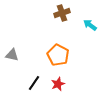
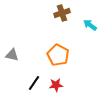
red star: moved 2 px left, 1 px down; rotated 16 degrees clockwise
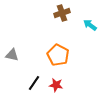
red star: rotated 16 degrees clockwise
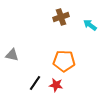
brown cross: moved 1 px left, 4 px down
orange pentagon: moved 6 px right, 6 px down; rotated 25 degrees counterclockwise
black line: moved 1 px right
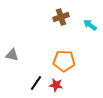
black line: moved 1 px right
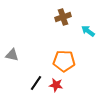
brown cross: moved 2 px right
cyan arrow: moved 2 px left, 6 px down
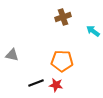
cyan arrow: moved 5 px right
orange pentagon: moved 2 px left
black line: rotated 35 degrees clockwise
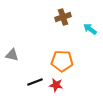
cyan arrow: moved 3 px left, 2 px up
black line: moved 1 px left, 1 px up
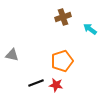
orange pentagon: rotated 20 degrees counterclockwise
black line: moved 1 px right, 1 px down
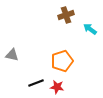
brown cross: moved 3 px right, 2 px up
red star: moved 1 px right, 2 px down
